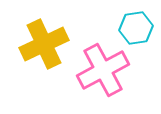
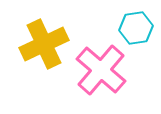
pink cross: moved 2 px left; rotated 21 degrees counterclockwise
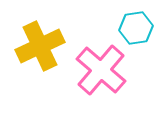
yellow cross: moved 4 px left, 2 px down
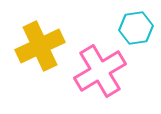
pink cross: moved 1 px left, 1 px down; rotated 18 degrees clockwise
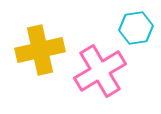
yellow cross: moved 4 px down; rotated 12 degrees clockwise
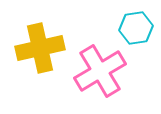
yellow cross: moved 2 px up
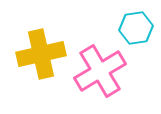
yellow cross: moved 1 px right, 6 px down
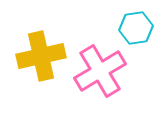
yellow cross: moved 2 px down
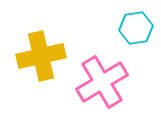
pink cross: moved 2 px right, 11 px down
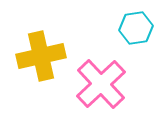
pink cross: moved 1 px left, 2 px down; rotated 12 degrees counterclockwise
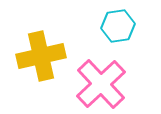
cyan hexagon: moved 18 px left, 2 px up
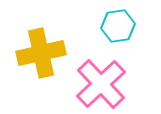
yellow cross: moved 3 px up
